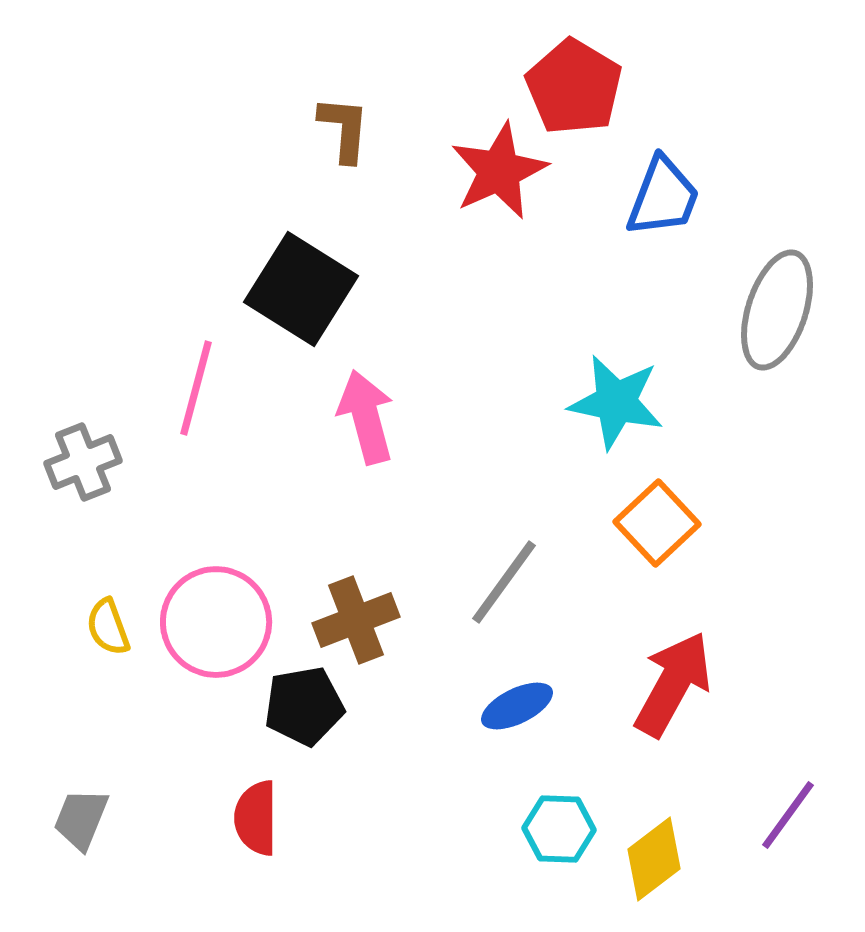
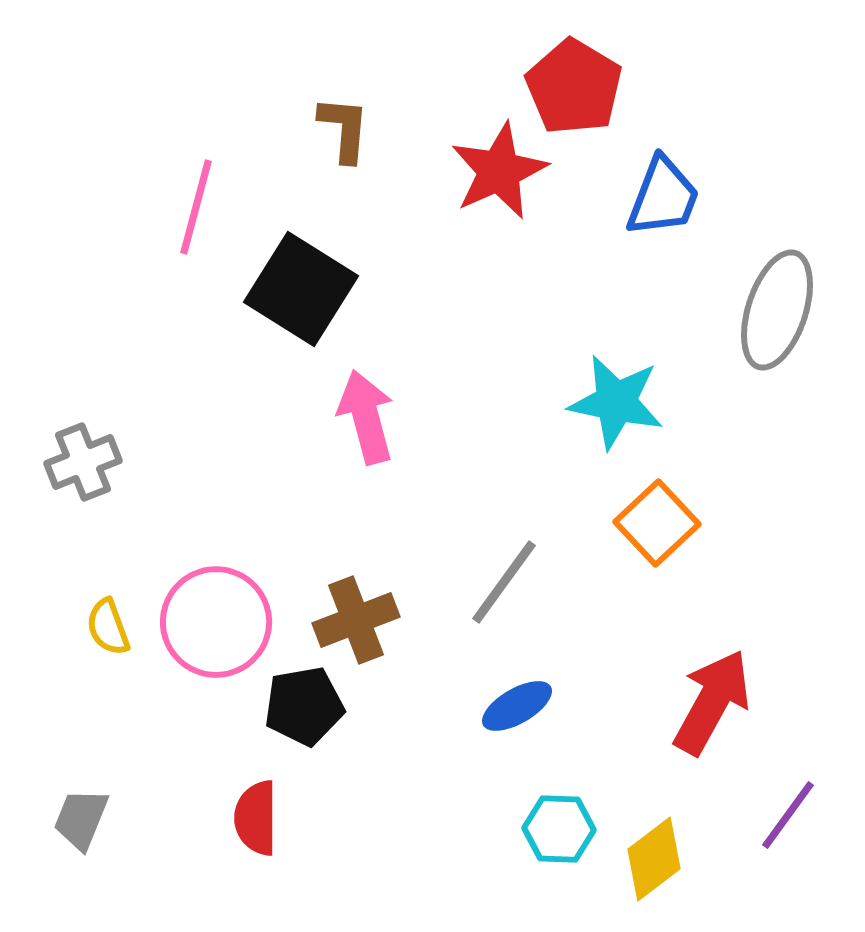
pink line: moved 181 px up
red arrow: moved 39 px right, 18 px down
blue ellipse: rotated 4 degrees counterclockwise
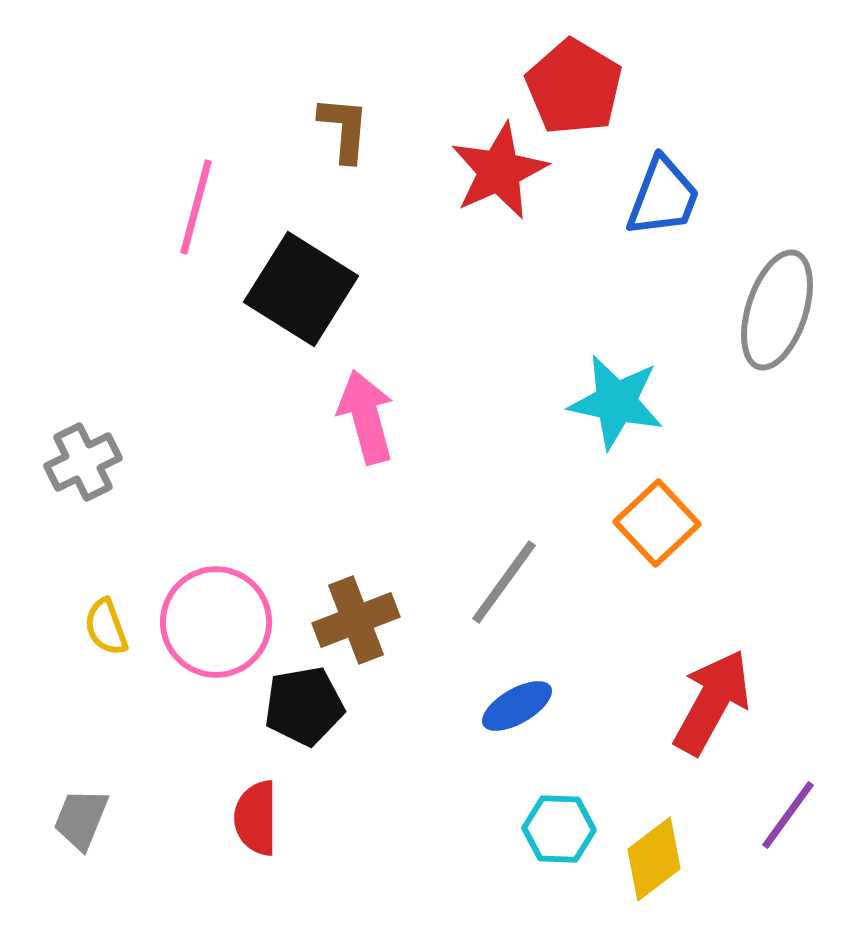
gray cross: rotated 4 degrees counterclockwise
yellow semicircle: moved 2 px left
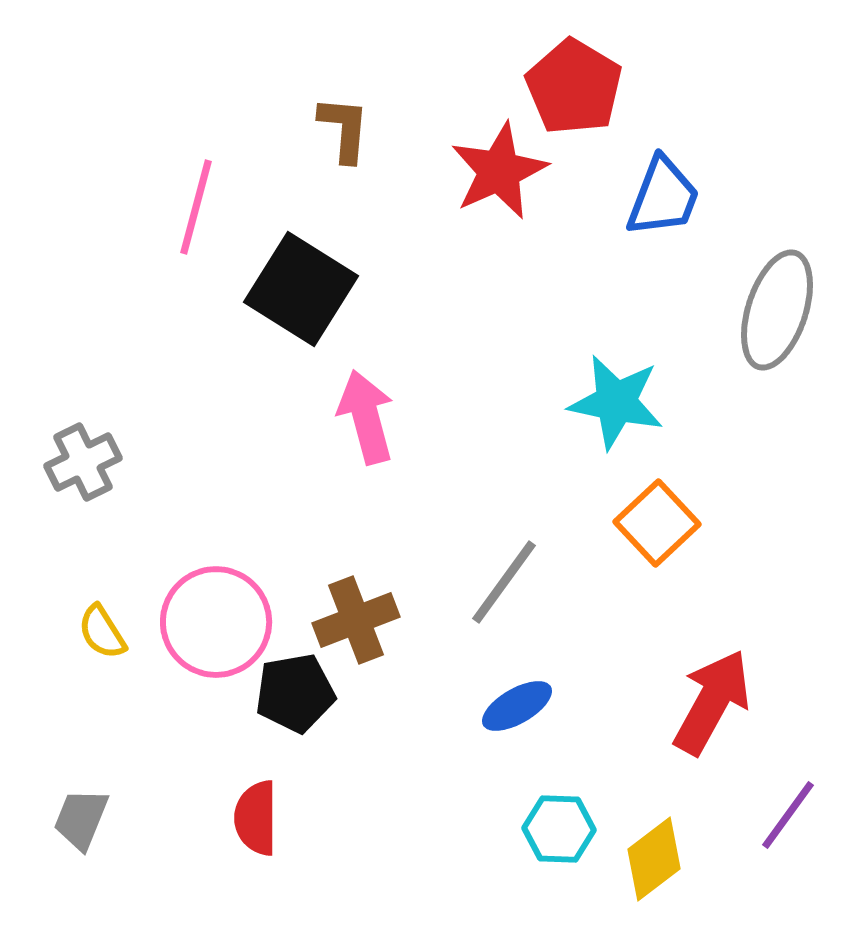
yellow semicircle: moved 4 px left, 5 px down; rotated 12 degrees counterclockwise
black pentagon: moved 9 px left, 13 px up
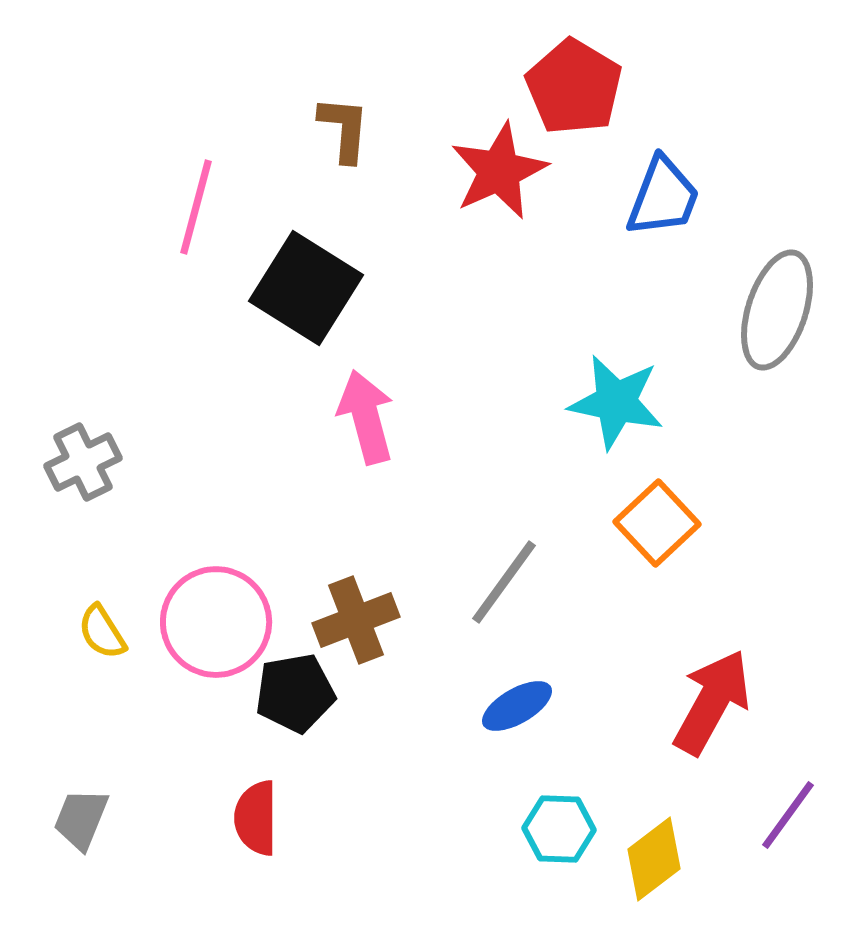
black square: moved 5 px right, 1 px up
